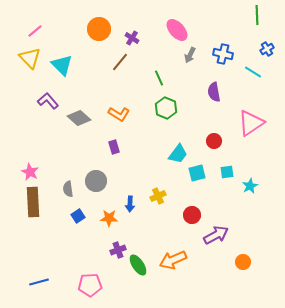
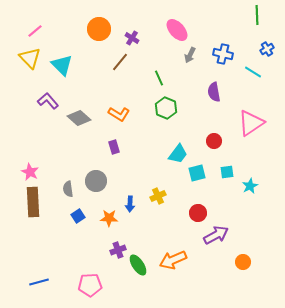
red circle at (192, 215): moved 6 px right, 2 px up
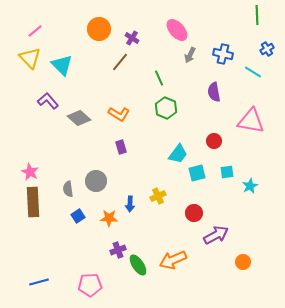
pink triangle at (251, 123): moved 2 px up; rotated 44 degrees clockwise
purple rectangle at (114, 147): moved 7 px right
red circle at (198, 213): moved 4 px left
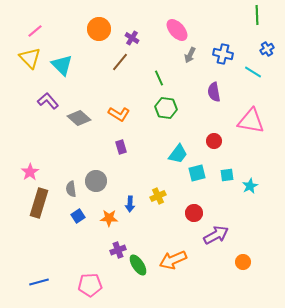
green hexagon at (166, 108): rotated 15 degrees counterclockwise
pink star at (30, 172): rotated 12 degrees clockwise
cyan square at (227, 172): moved 3 px down
gray semicircle at (68, 189): moved 3 px right
brown rectangle at (33, 202): moved 6 px right, 1 px down; rotated 20 degrees clockwise
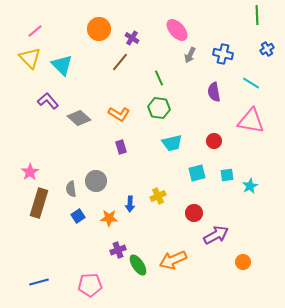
cyan line at (253, 72): moved 2 px left, 11 px down
green hexagon at (166, 108): moved 7 px left
cyan trapezoid at (178, 154): moved 6 px left, 11 px up; rotated 40 degrees clockwise
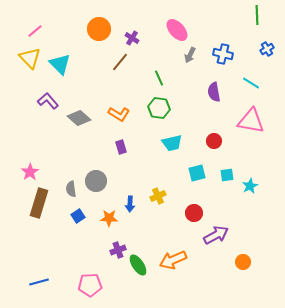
cyan triangle at (62, 65): moved 2 px left, 1 px up
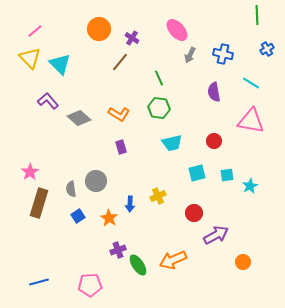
orange star at (109, 218): rotated 30 degrees clockwise
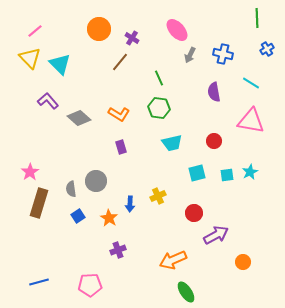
green line at (257, 15): moved 3 px down
cyan star at (250, 186): moved 14 px up
green ellipse at (138, 265): moved 48 px right, 27 px down
